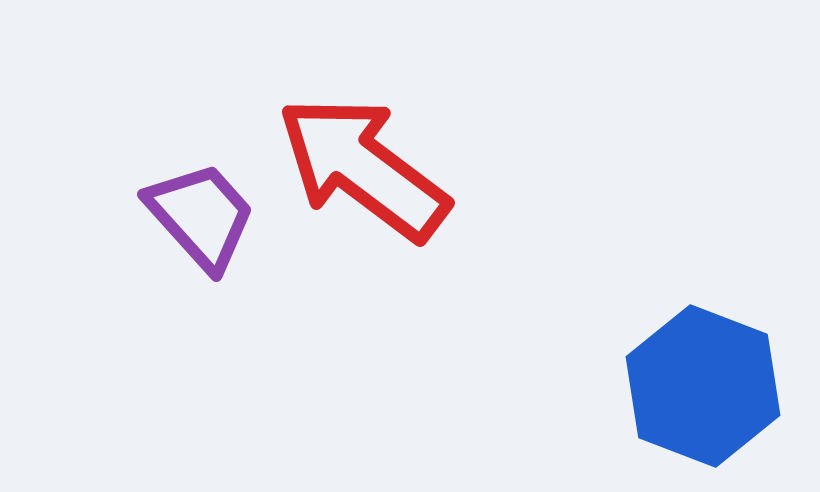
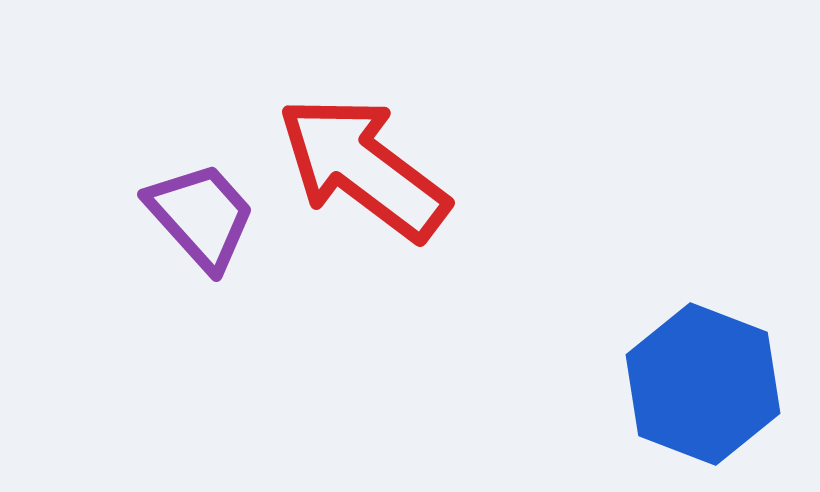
blue hexagon: moved 2 px up
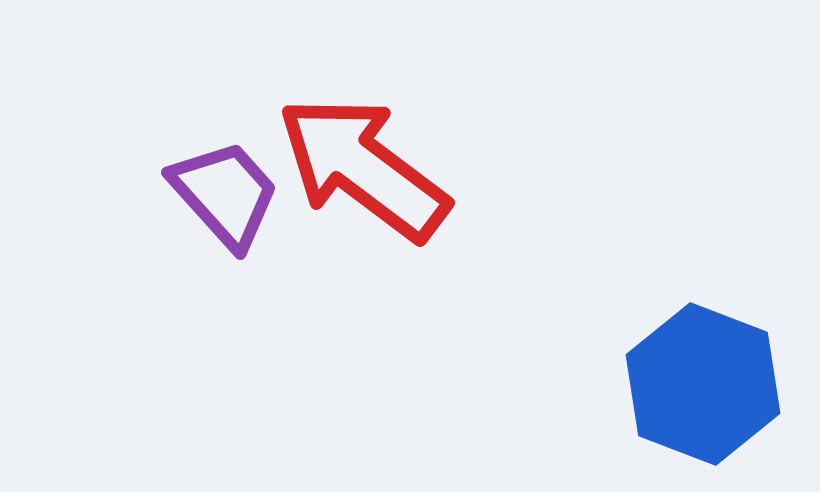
purple trapezoid: moved 24 px right, 22 px up
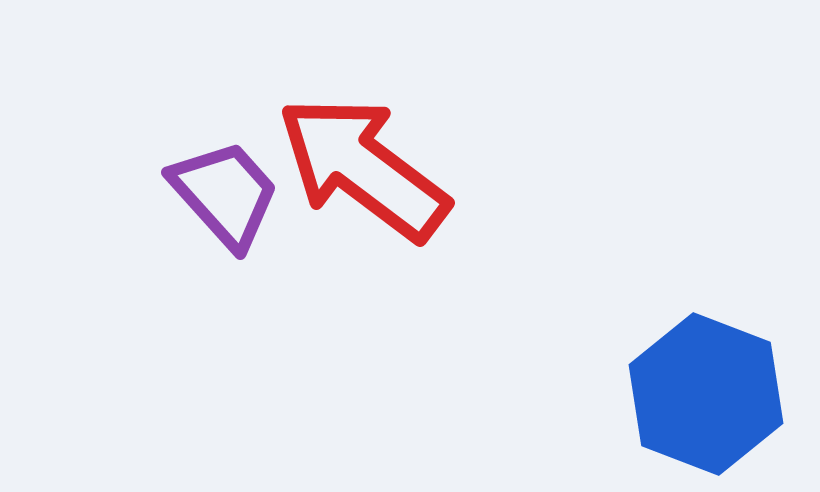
blue hexagon: moved 3 px right, 10 px down
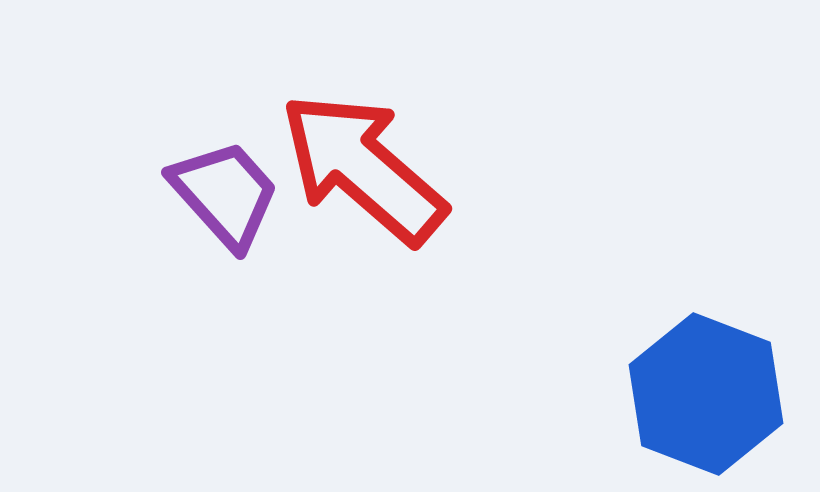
red arrow: rotated 4 degrees clockwise
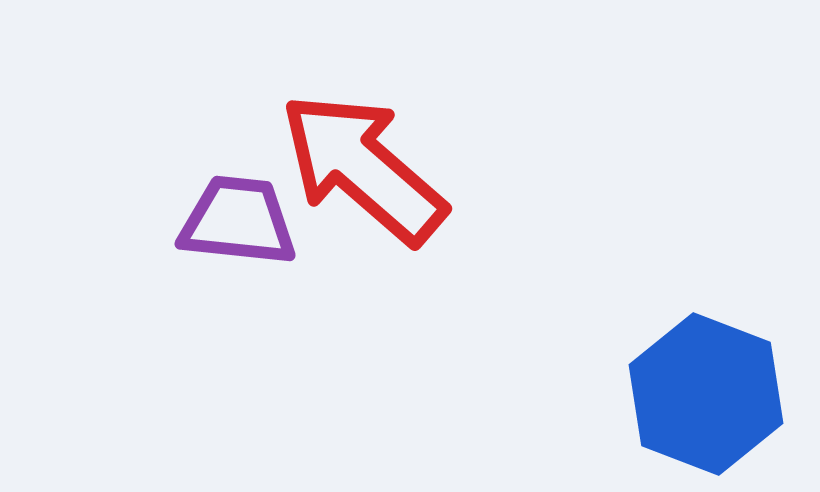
purple trapezoid: moved 13 px right, 27 px down; rotated 42 degrees counterclockwise
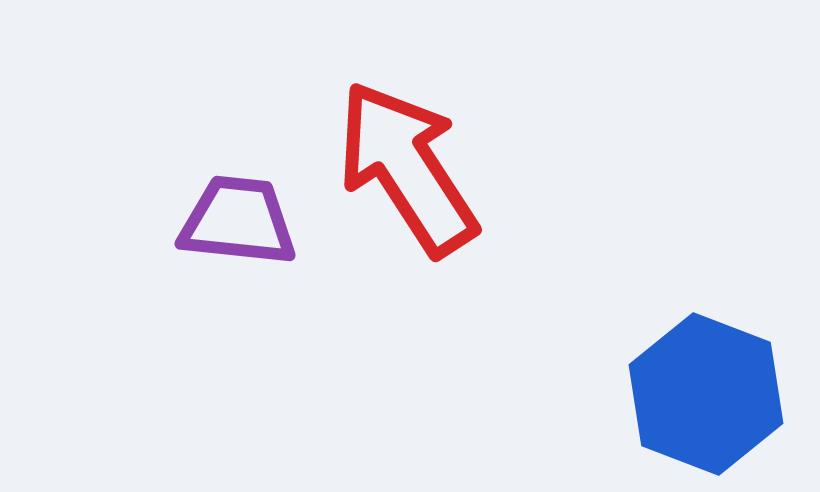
red arrow: moved 44 px right; rotated 16 degrees clockwise
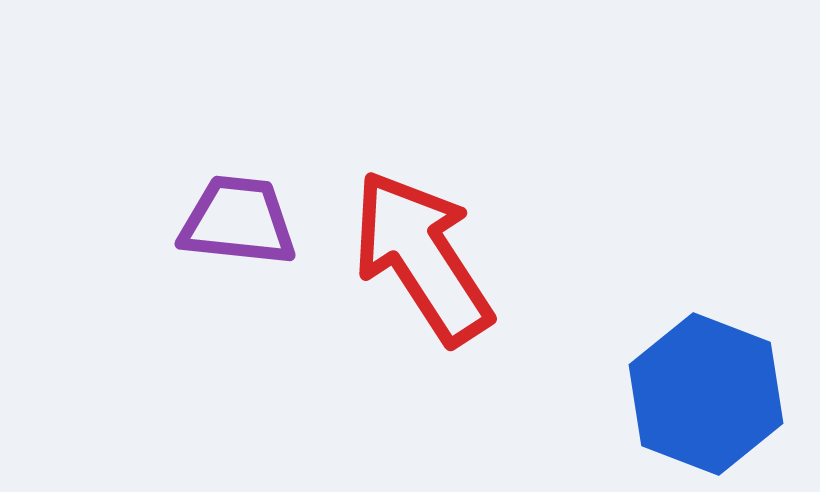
red arrow: moved 15 px right, 89 px down
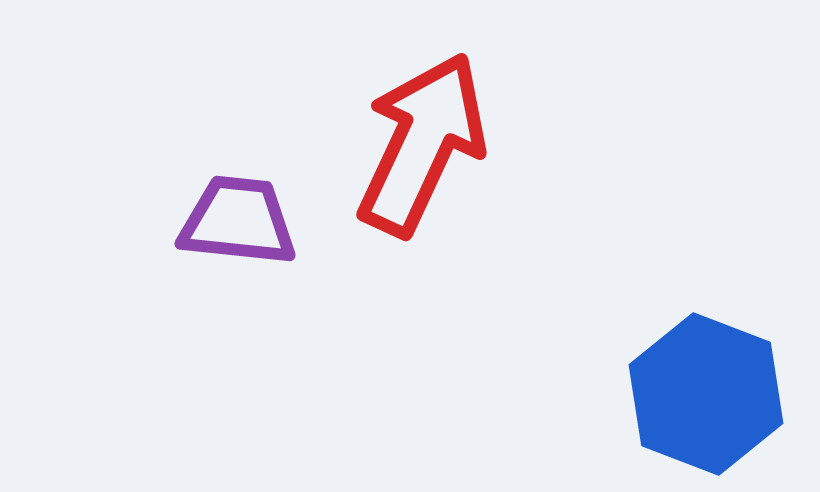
red arrow: moved 113 px up; rotated 58 degrees clockwise
